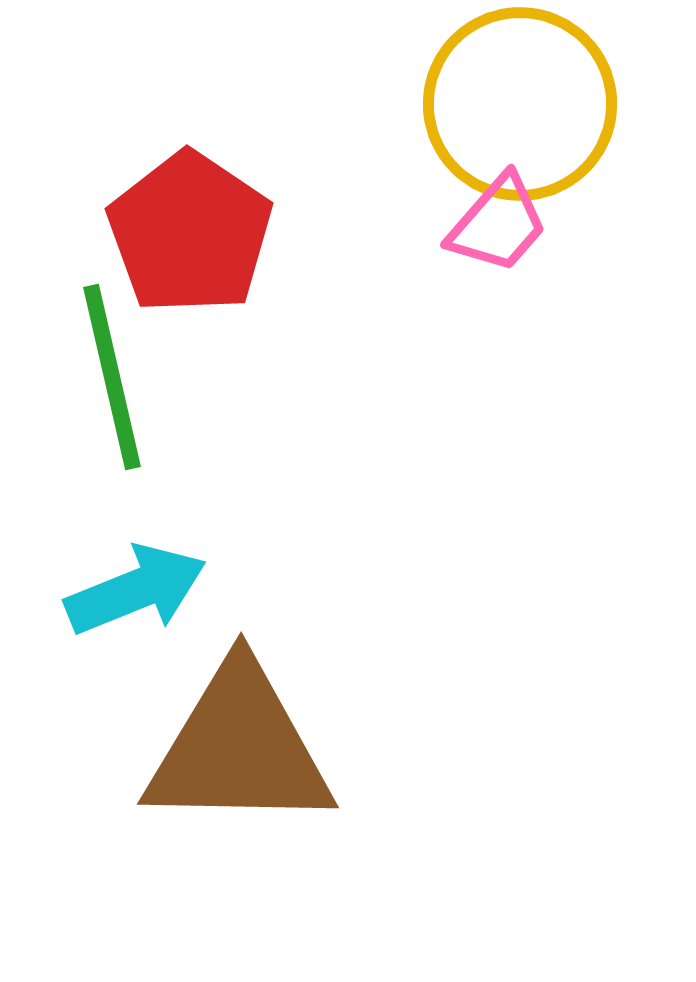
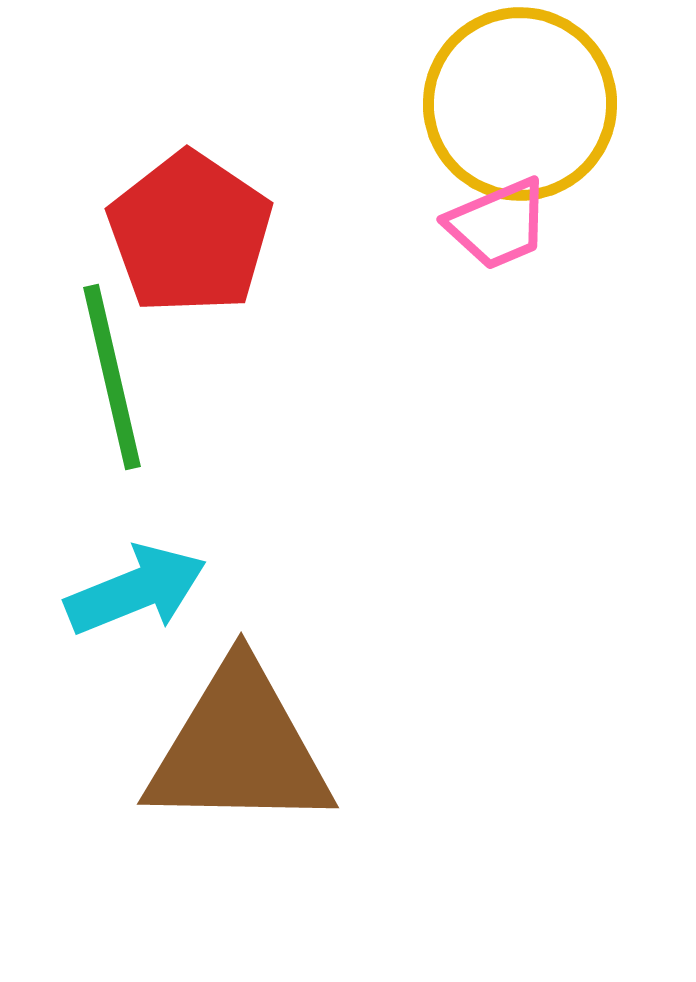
pink trapezoid: rotated 26 degrees clockwise
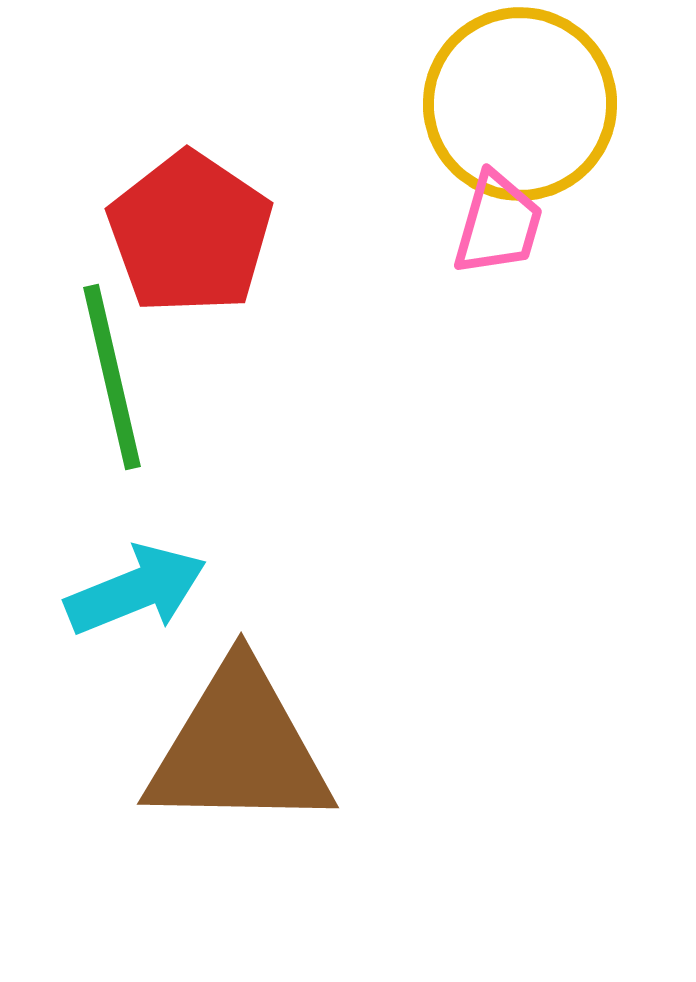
pink trapezoid: rotated 51 degrees counterclockwise
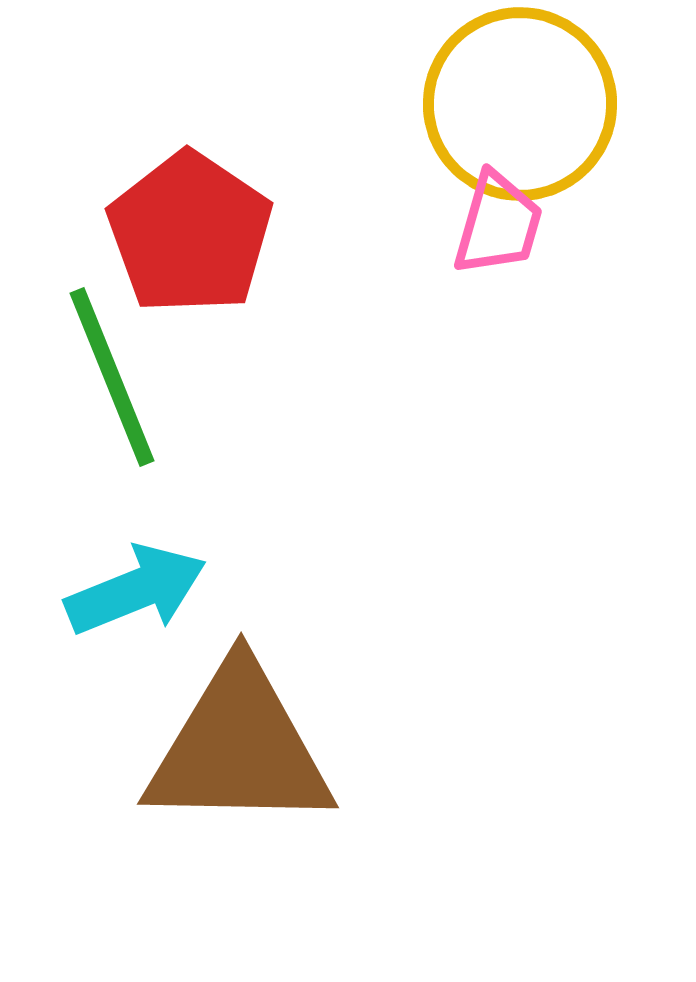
green line: rotated 9 degrees counterclockwise
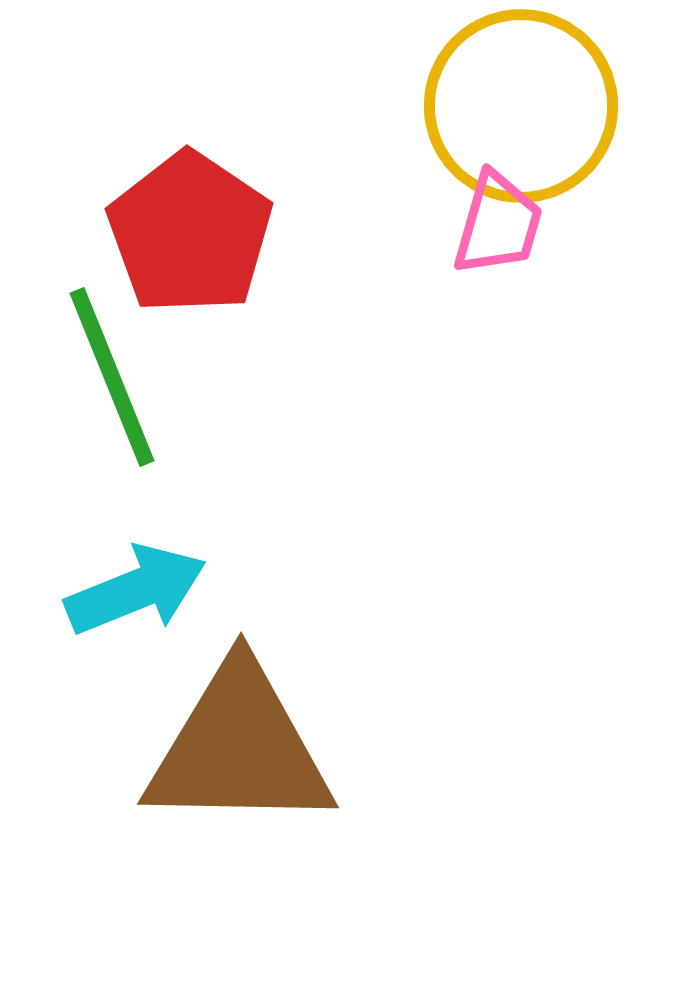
yellow circle: moved 1 px right, 2 px down
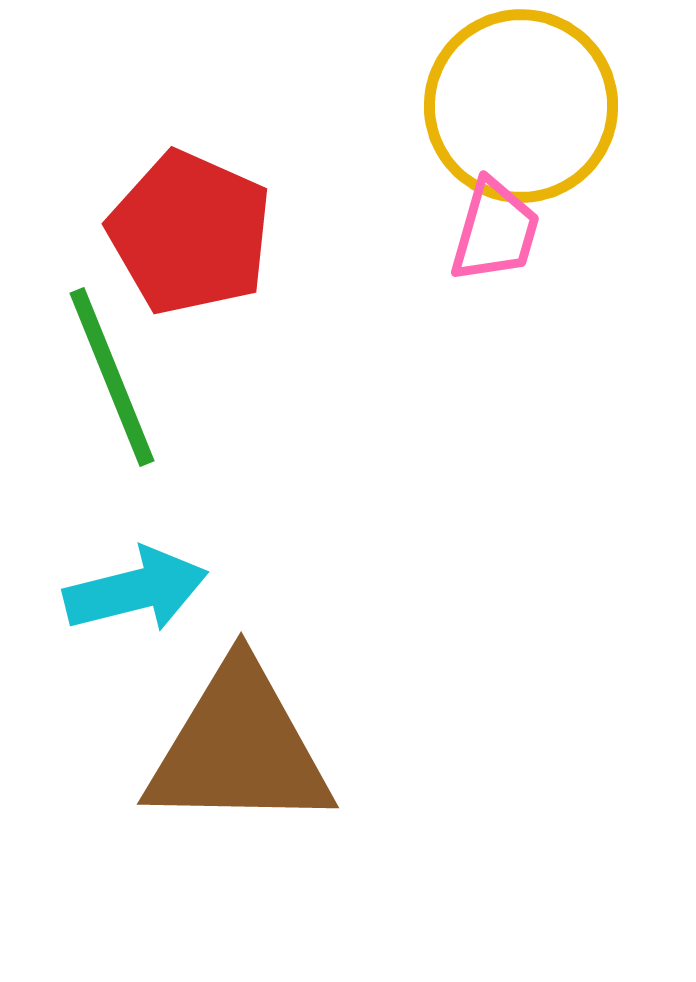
pink trapezoid: moved 3 px left, 7 px down
red pentagon: rotated 10 degrees counterclockwise
cyan arrow: rotated 8 degrees clockwise
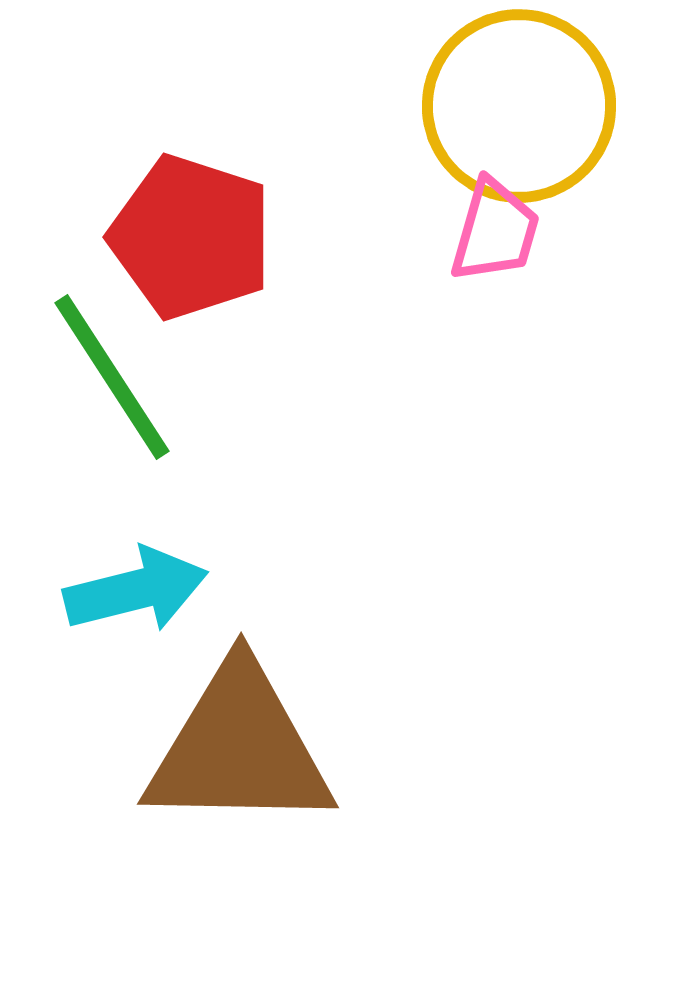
yellow circle: moved 2 px left
red pentagon: moved 1 px right, 4 px down; rotated 6 degrees counterclockwise
green line: rotated 11 degrees counterclockwise
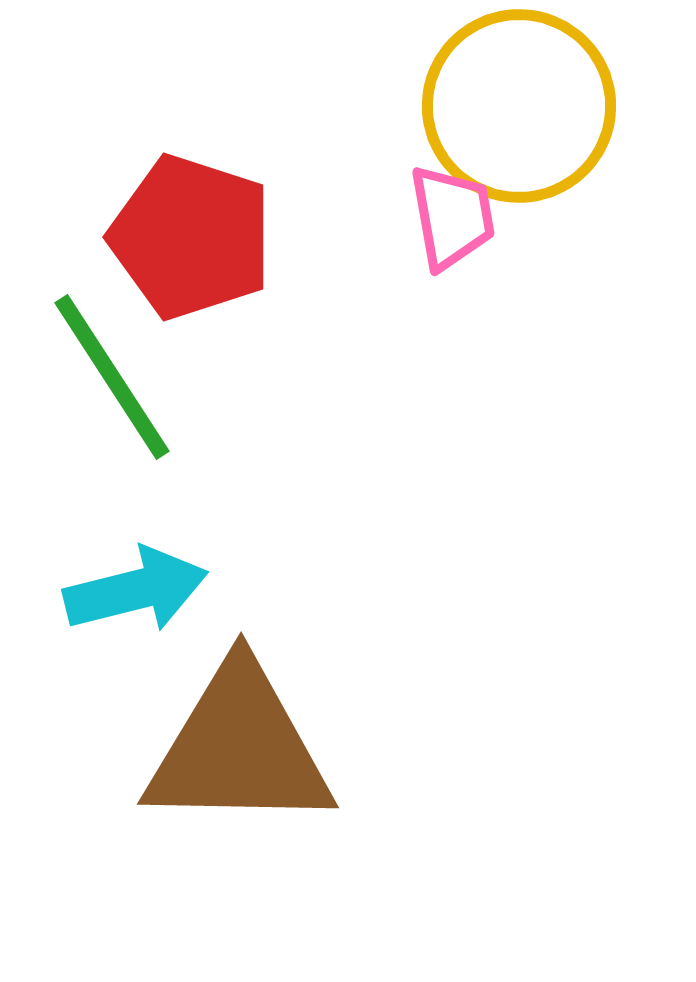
pink trapezoid: moved 43 px left, 14 px up; rotated 26 degrees counterclockwise
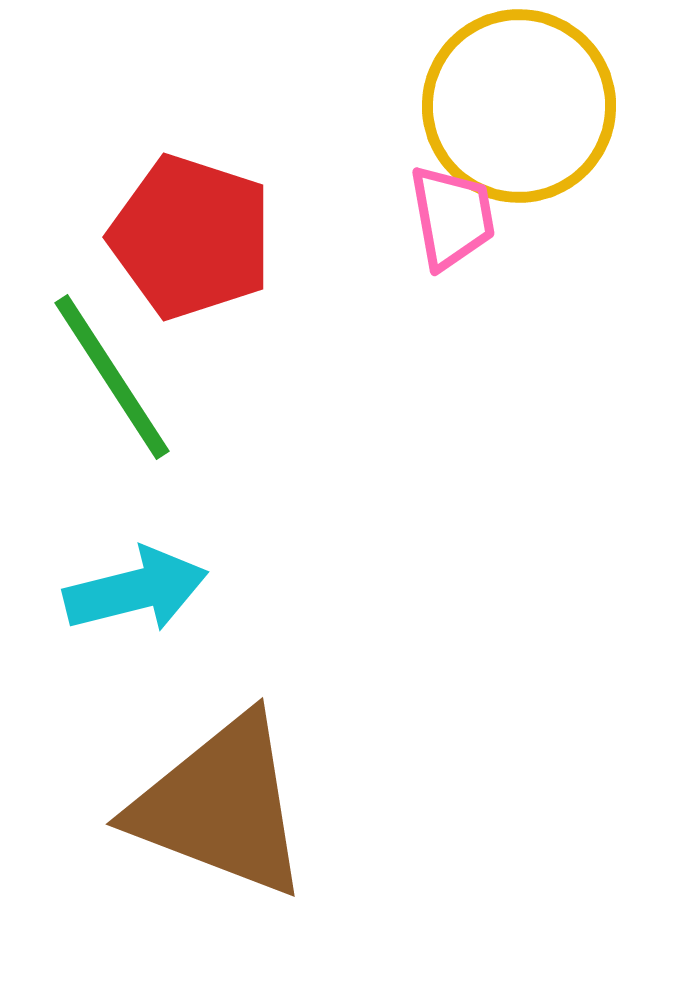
brown triangle: moved 18 px left, 58 px down; rotated 20 degrees clockwise
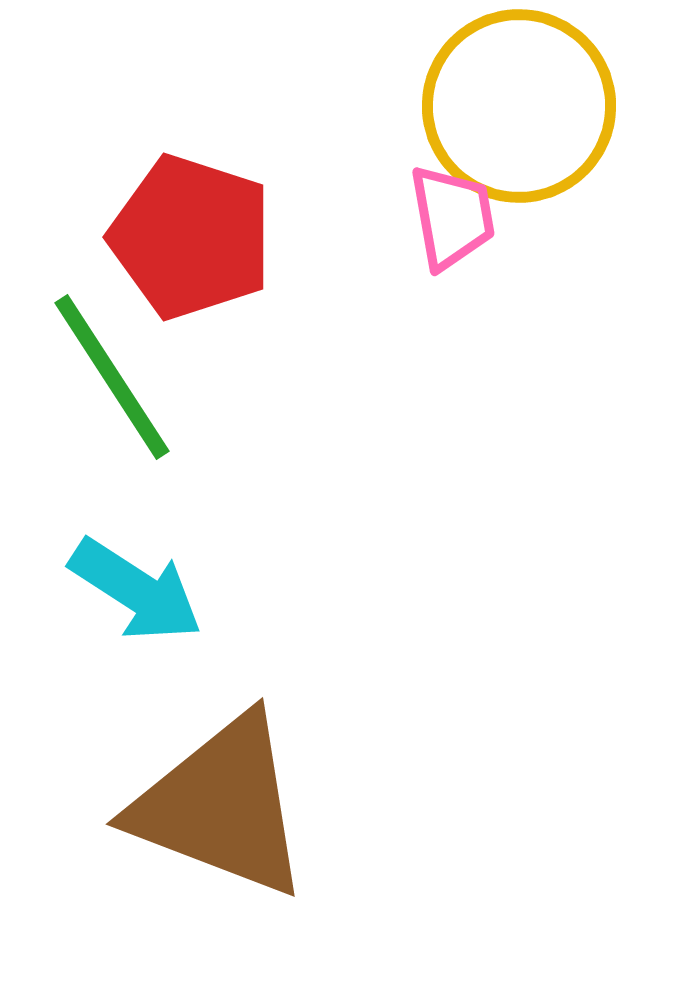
cyan arrow: rotated 47 degrees clockwise
